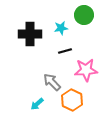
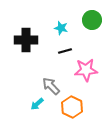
green circle: moved 8 px right, 5 px down
cyan star: rotated 24 degrees clockwise
black cross: moved 4 px left, 6 px down
gray arrow: moved 1 px left, 4 px down
orange hexagon: moved 7 px down
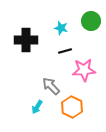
green circle: moved 1 px left, 1 px down
pink star: moved 2 px left
cyan arrow: moved 3 px down; rotated 16 degrees counterclockwise
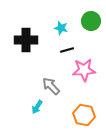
black line: moved 2 px right, 1 px up
orange hexagon: moved 12 px right, 8 px down; rotated 15 degrees counterclockwise
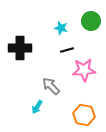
black cross: moved 6 px left, 8 px down
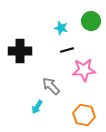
black cross: moved 3 px down
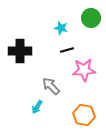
green circle: moved 3 px up
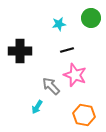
cyan star: moved 2 px left, 4 px up; rotated 24 degrees counterclockwise
pink star: moved 9 px left, 5 px down; rotated 25 degrees clockwise
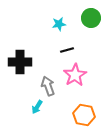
black cross: moved 11 px down
pink star: rotated 20 degrees clockwise
gray arrow: moved 3 px left; rotated 24 degrees clockwise
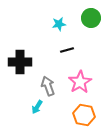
pink star: moved 5 px right, 7 px down
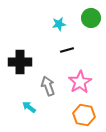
cyan arrow: moved 8 px left; rotated 96 degrees clockwise
